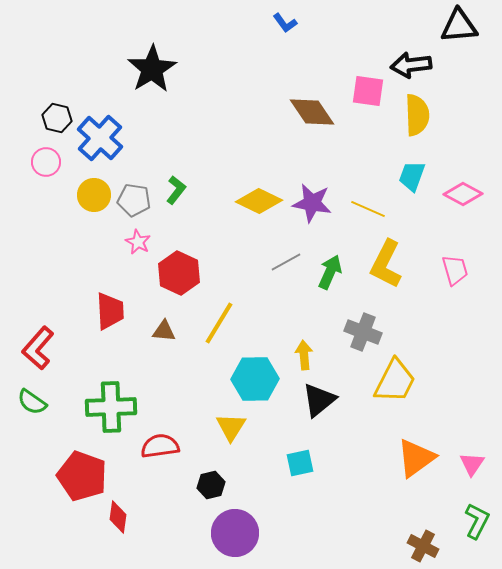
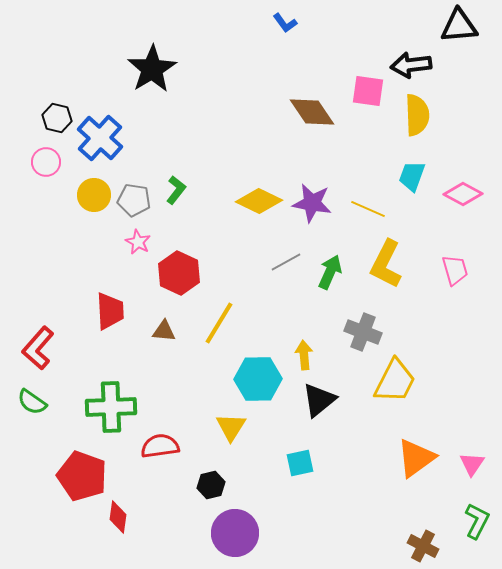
cyan hexagon at (255, 379): moved 3 px right
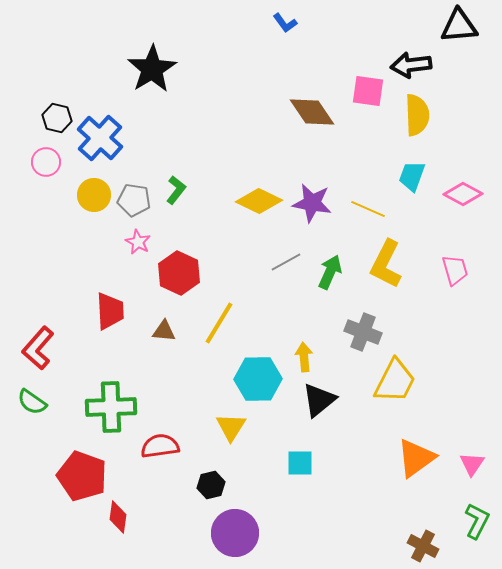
yellow arrow at (304, 355): moved 2 px down
cyan square at (300, 463): rotated 12 degrees clockwise
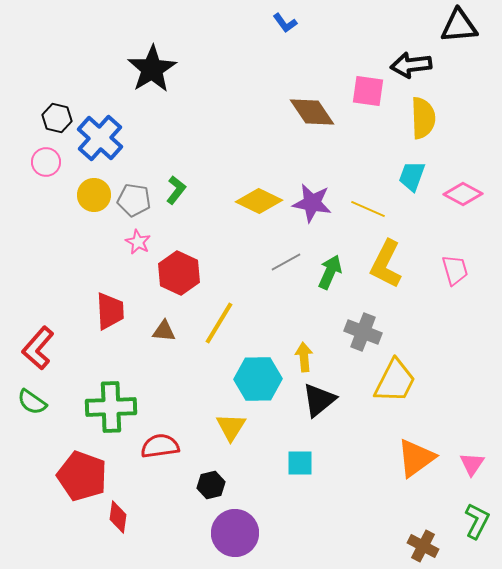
yellow semicircle at (417, 115): moved 6 px right, 3 px down
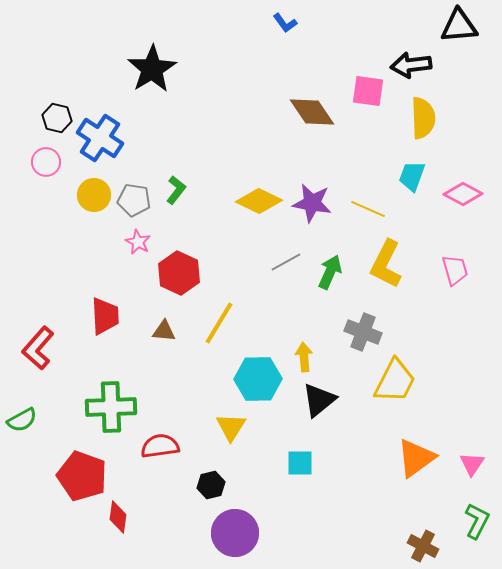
blue cross at (100, 138): rotated 9 degrees counterclockwise
red trapezoid at (110, 311): moved 5 px left, 5 px down
green semicircle at (32, 402): moved 10 px left, 18 px down; rotated 64 degrees counterclockwise
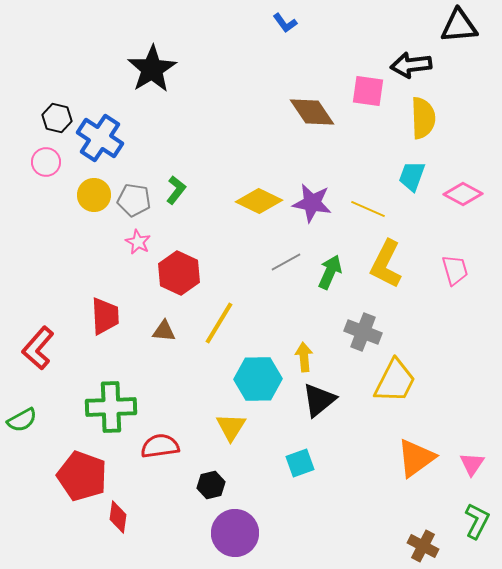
cyan square at (300, 463): rotated 20 degrees counterclockwise
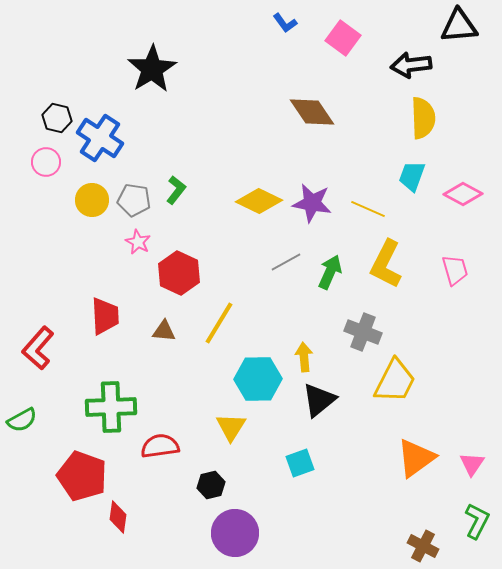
pink square at (368, 91): moved 25 px left, 53 px up; rotated 28 degrees clockwise
yellow circle at (94, 195): moved 2 px left, 5 px down
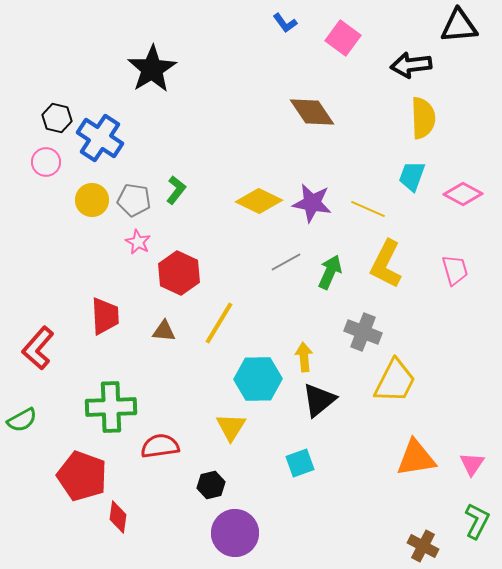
orange triangle at (416, 458): rotated 27 degrees clockwise
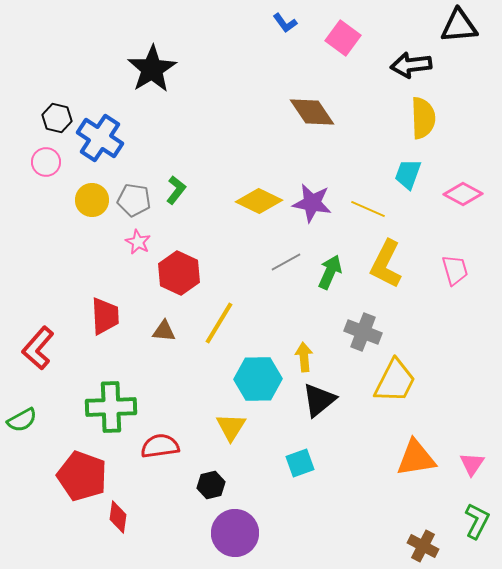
cyan trapezoid at (412, 176): moved 4 px left, 2 px up
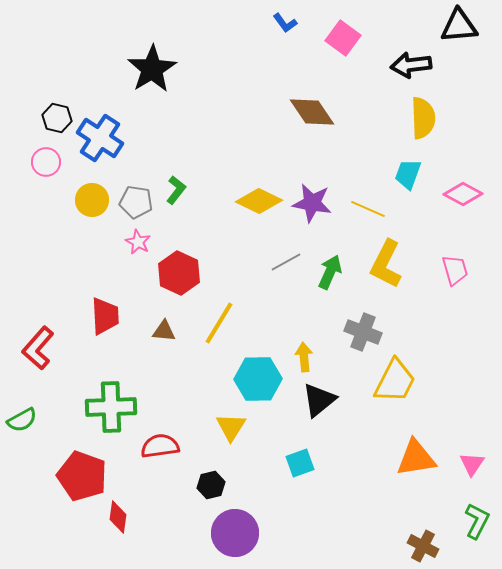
gray pentagon at (134, 200): moved 2 px right, 2 px down
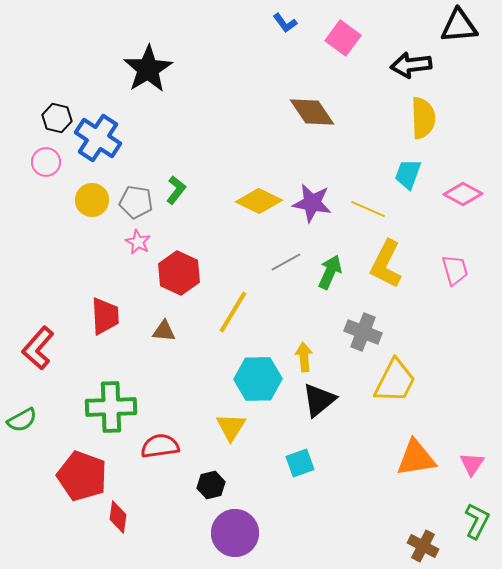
black star at (152, 69): moved 4 px left
blue cross at (100, 138): moved 2 px left
yellow line at (219, 323): moved 14 px right, 11 px up
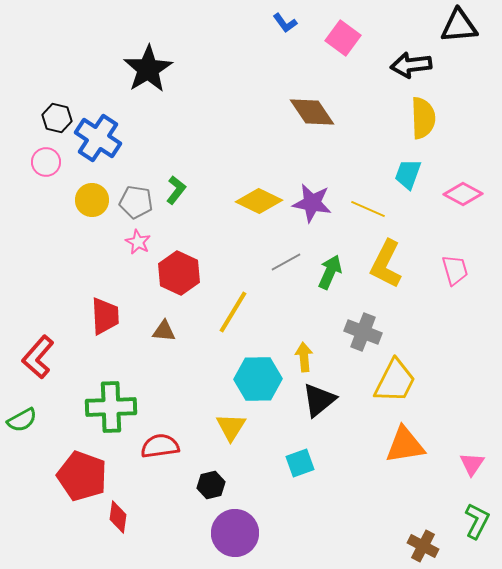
red L-shape at (38, 348): moved 9 px down
orange triangle at (416, 458): moved 11 px left, 13 px up
